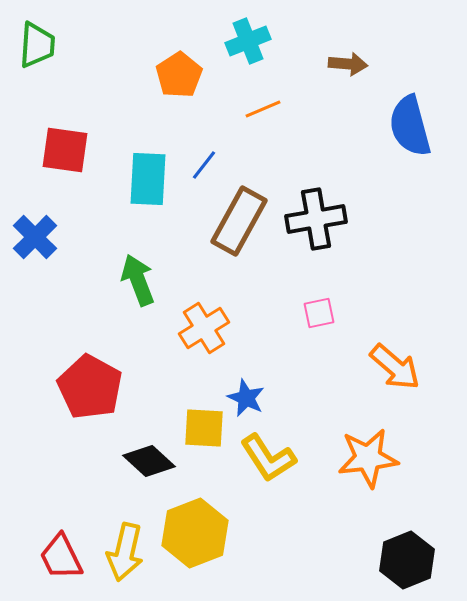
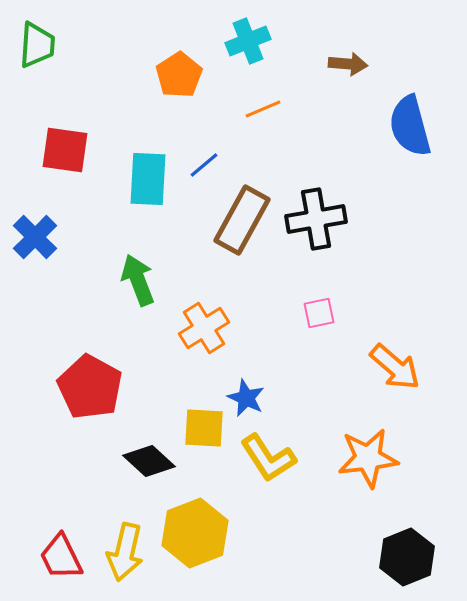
blue line: rotated 12 degrees clockwise
brown rectangle: moved 3 px right, 1 px up
black hexagon: moved 3 px up
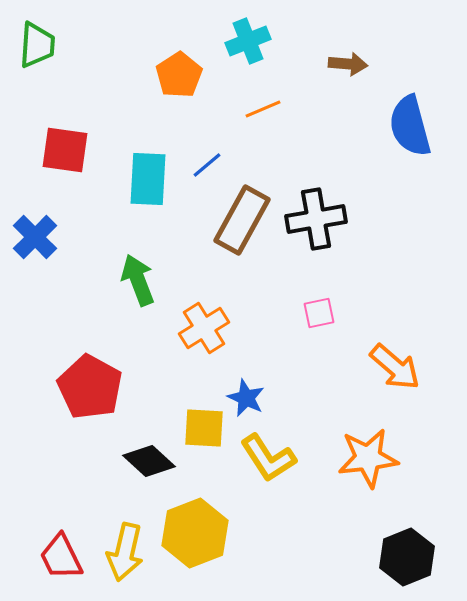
blue line: moved 3 px right
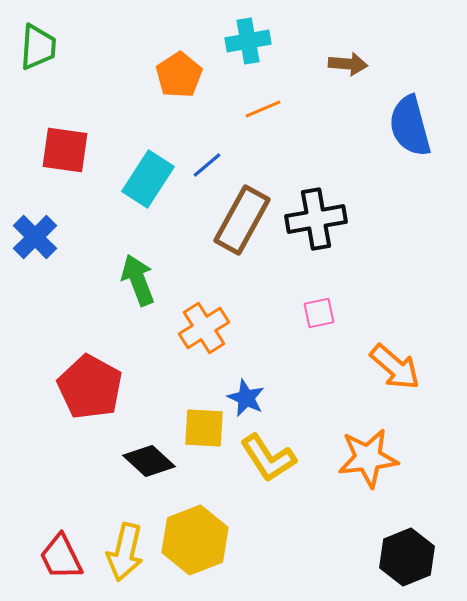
cyan cross: rotated 12 degrees clockwise
green trapezoid: moved 1 px right, 2 px down
cyan rectangle: rotated 30 degrees clockwise
yellow hexagon: moved 7 px down
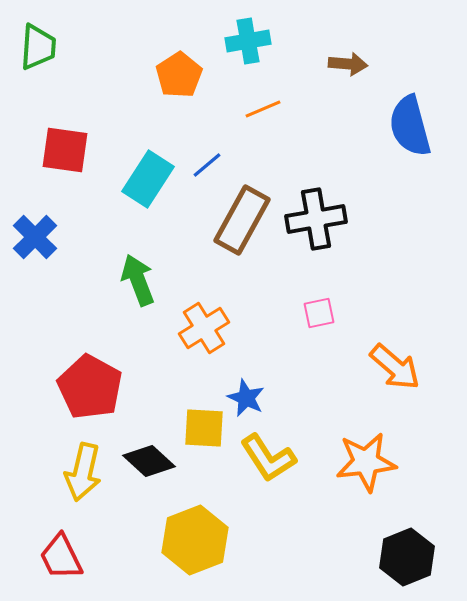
orange star: moved 2 px left, 4 px down
yellow arrow: moved 42 px left, 80 px up
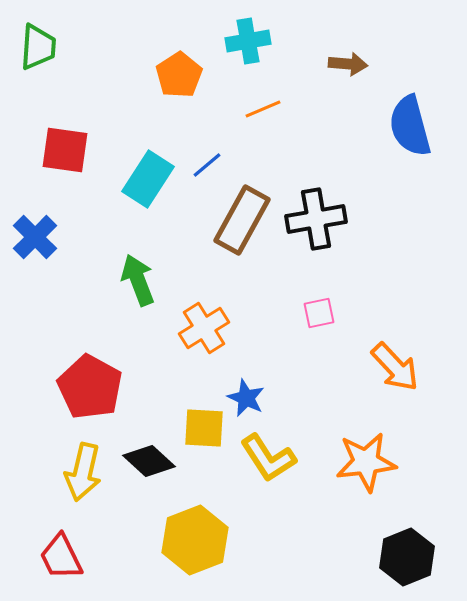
orange arrow: rotated 6 degrees clockwise
